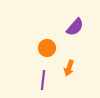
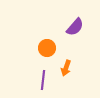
orange arrow: moved 3 px left
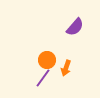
orange circle: moved 12 px down
purple line: moved 2 px up; rotated 30 degrees clockwise
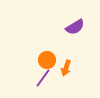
purple semicircle: rotated 18 degrees clockwise
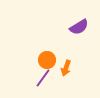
purple semicircle: moved 4 px right
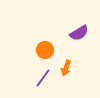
purple semicircle: moved 6 px down
orange circle: moved 2 px left, 10 px up
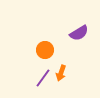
orange arrow: moved 5 px left, 5 px down
